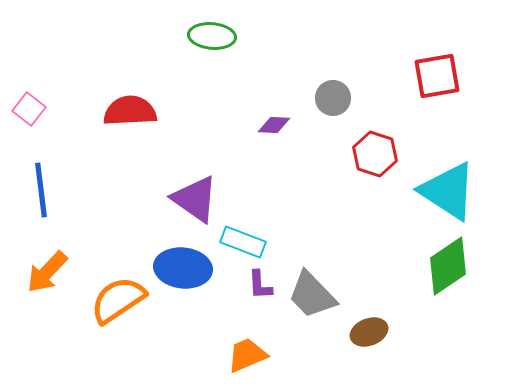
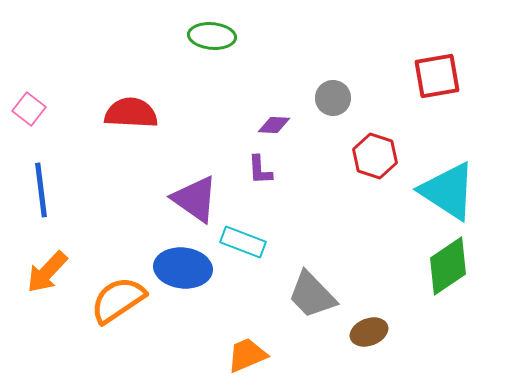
red semicircle: moved 1 px right, 2 px down; rotated 6 degrees clockwise
red hexagon: moved 2 px down
purple L-shape: moved 115 px up
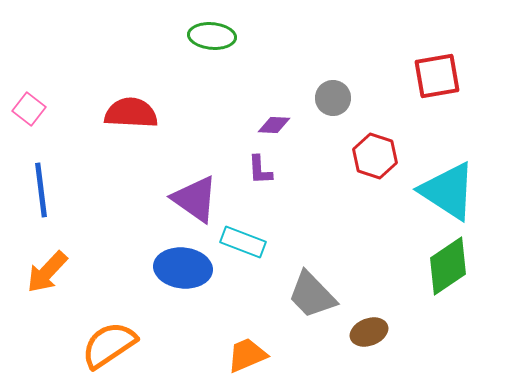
orange semicircle: moved 9 px left, 45 px down
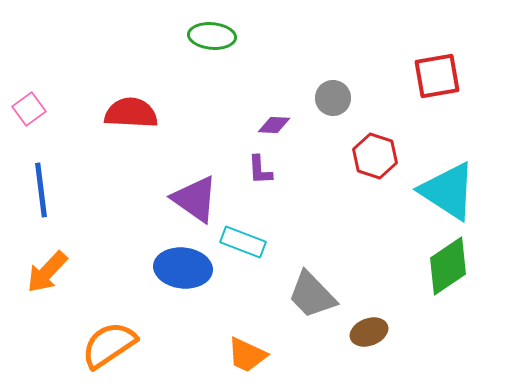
pink square: rotated 16 degrees clockwise
orange trapezoid: rotated 132 degrees counterclockwise
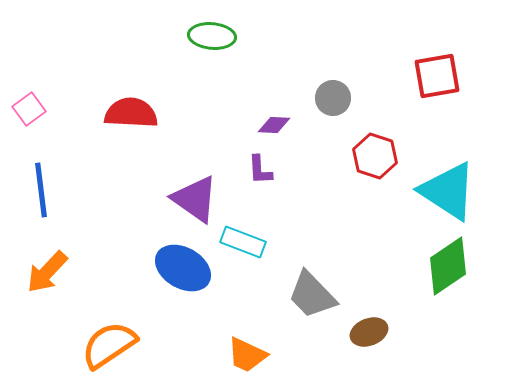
blue ellipse: rotated 24 degrees clockwise
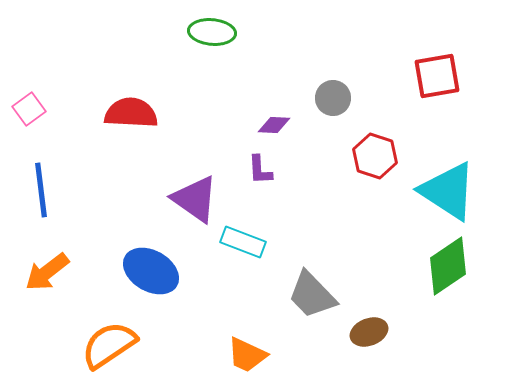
green ellipse: moved 4 px up
blue ellipse: moved 32 px left, 3 px down
orange arrow: rotated 9 degrees clockwise
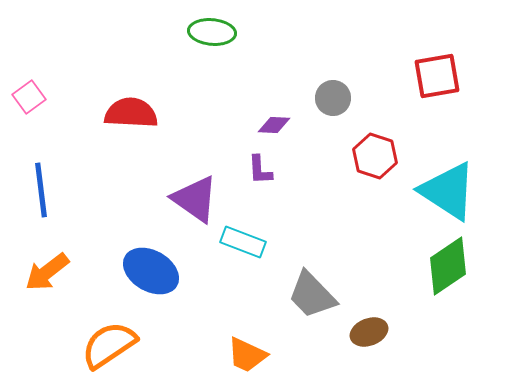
pink square: moved 12 px up
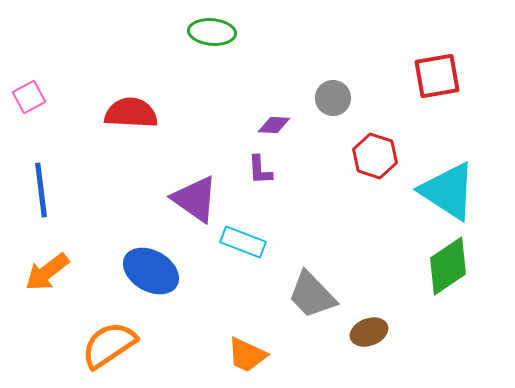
pink square: rotated 8 degrees clockwise
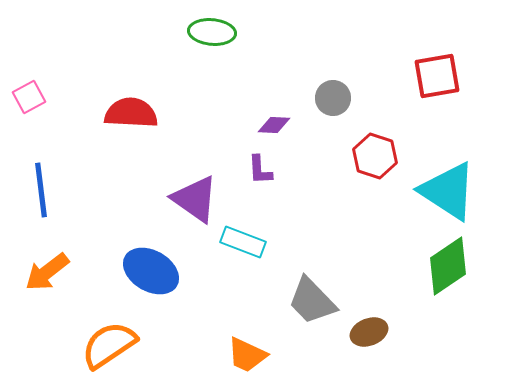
gray trapezoid: moved 6 px down
